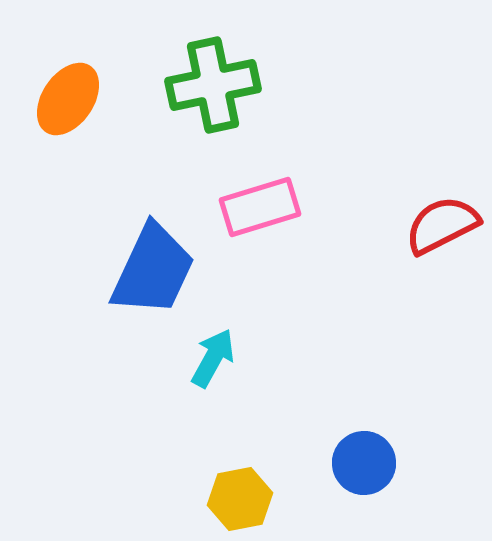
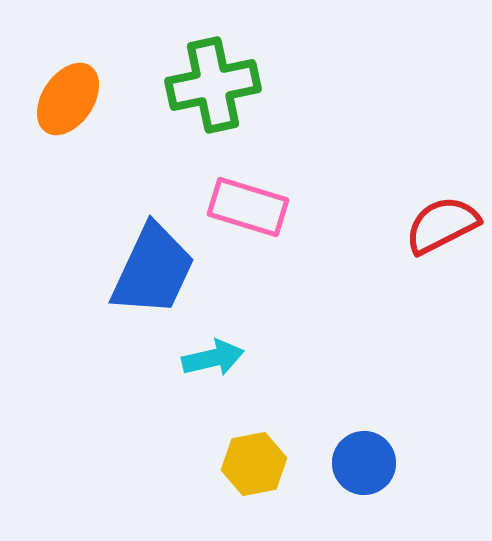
pink rectangle: moved 12 px left; rotated 34 degrees clockwise
cyan arrow: rotated 48 degrees clockwise
yellow hexagon: moved 14 px right, 35 px up
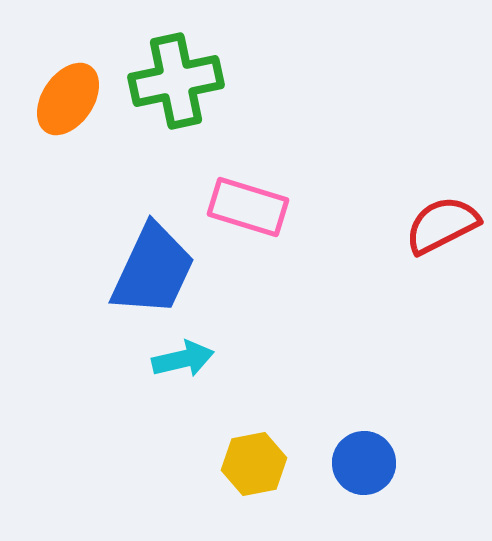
green cross: moved 37 px left, 4 px up
cyan arrow: moved 30 px left, 1 px down
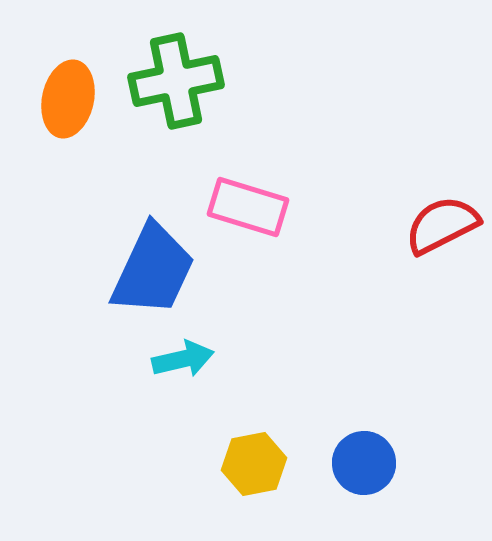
orange ellipse: rotated 22 degrees counterclockwise
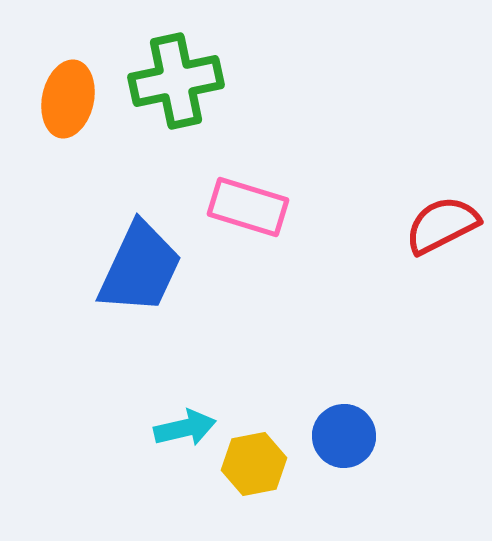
blue trapezoid: moved 13 px left, 2 px up
cyan arrow: moved 2 px right, 69 px down
blue circle: moved 20 px left, 27 px up
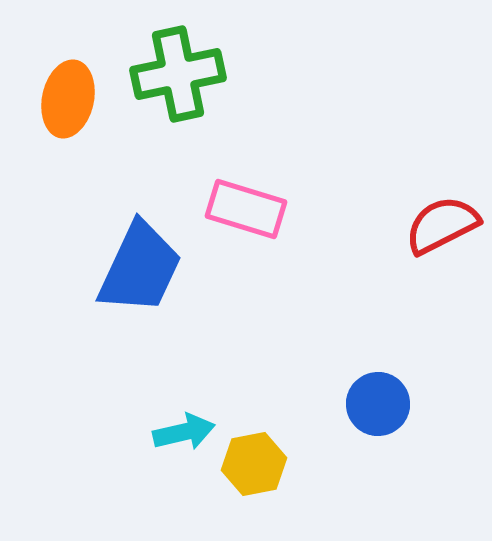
green cross: moved 2 px right, 7 px up
pink rectangle: moved 2 px left, 2 px down
cyan arrow: moved 1 px left, 4 px down
blue circle: moved 34 px right, 32 px up
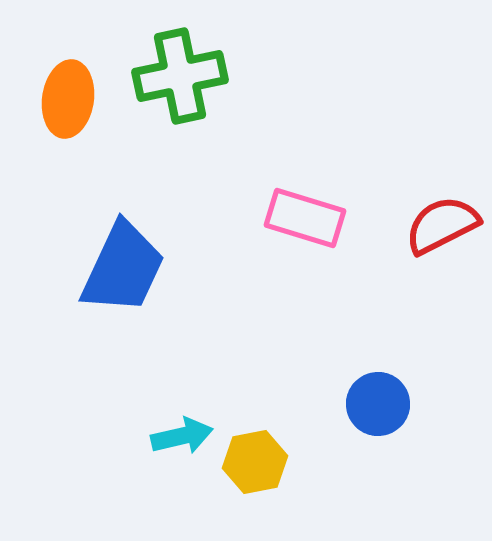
green cross: moved 2 px right, 2 px down
orange ellipse: rotated 4 degrees counterclockwise
pink rectangle: moved 59 px right, 9 px down
blue trapezoid: moved 17 px left
cyan arrow: moved 2 px left, 4 px down
yellow hexagon: moved 1 px right, 2 px up
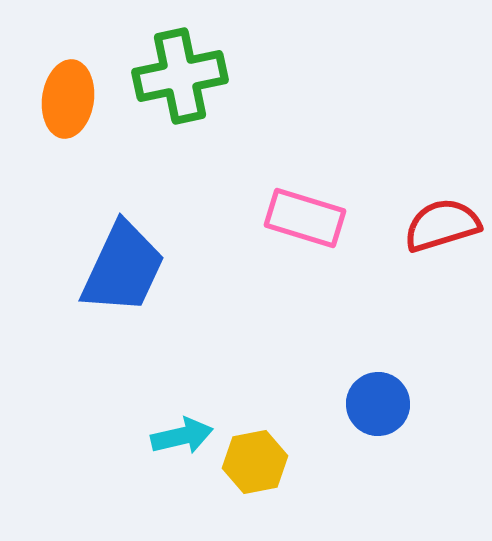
red semicircle: rotated 10 degrees clockwise
